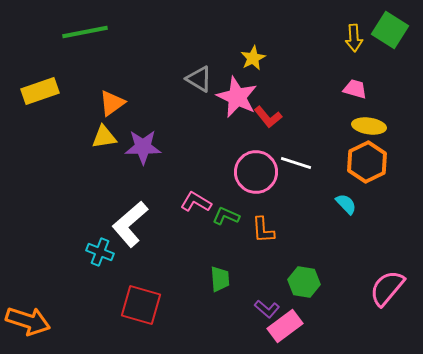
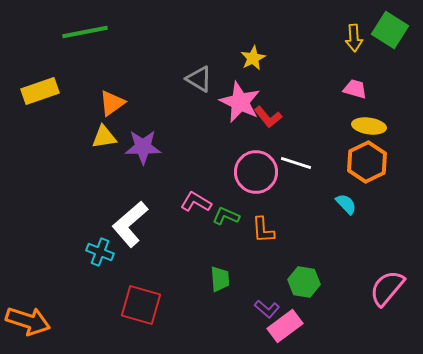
pink star: moved 3 px right, 5 px down
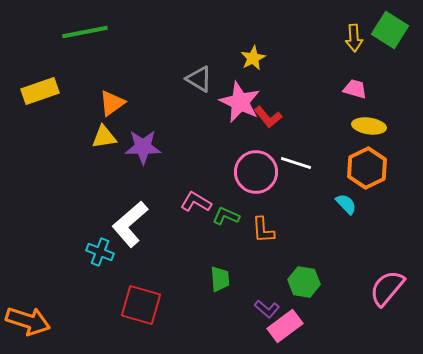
orange hexagon: moved 6 px down
